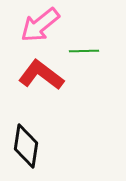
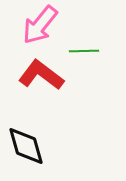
pink arrow: rotated 12 degrees counterclockwise
black diamond: rotated 24 degrees counterclockwise
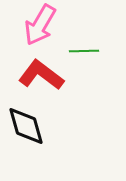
pink arrow: rotated 9 degrees counterclockwise
black diamond: moved 20 px up
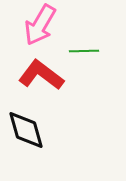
black diamond: moved 4 px down
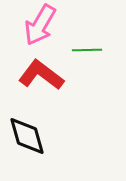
green line: moved 3 px right, 1 px up
black diamond: moved 1 px right, 6 px down
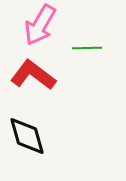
green line: moved 2 px up
red L-shape: moved 8 px left
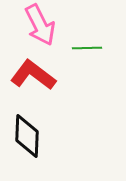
pink arrow: rotated 57 degrees counterclockwise
black diamond: rotated 18 degrees clockwise
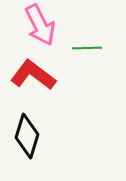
black diamond: rotated 15 degrees clockwise
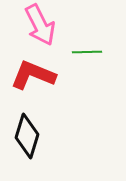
green line: moved 4 px down
red L-shape: rotated 15 degrees counterclockwise
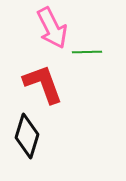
pink arrow: moved 12 px right, 3 px down
red L-shape: moved 10 px right, 9 px down; rotated 48 degrees clockwise
